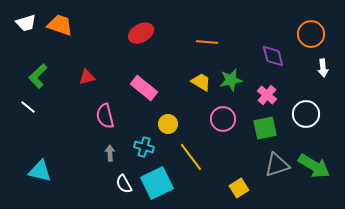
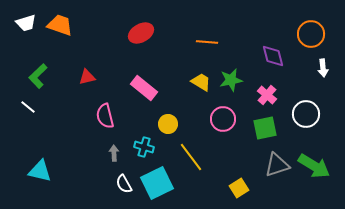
gray arrow: moved 4 px right
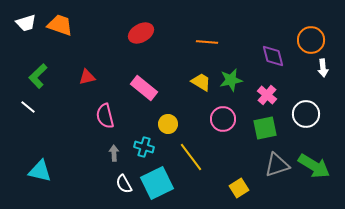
orange circle: moved 6 px down
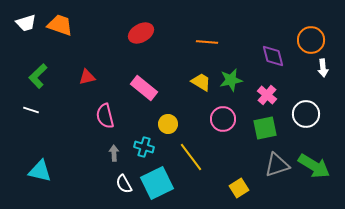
white line: moved 3 px right, 3 px down; rotated 21 degrees counterclockwise
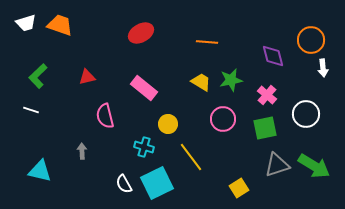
gray arrow: moved 32 px left, 2 px up
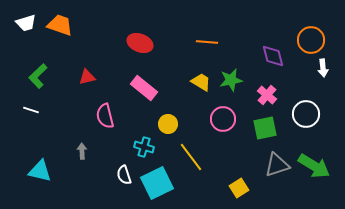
red ellipse: moved 1 px left, 10 px down; rotated 50 degrees clockwise
white semicircle: moved 9 px up; rotated 12 degrees clockwise
